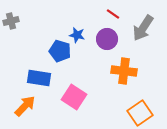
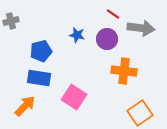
gray arrow: moved 2 px left; rotated 116 degrees counterclockwise
blue pentagon: moved 19 px left; rotated 30 degrees counterclockwise
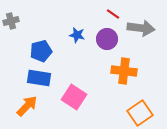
orange arrow: moved 2 px right
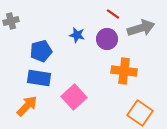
gray arrow: rotated 24 degrees counterclockwise
pink square: rotated 15 degrees clockwise
orange square: rotated 20 degrees counterclockwise
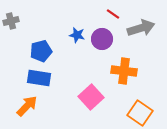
purple circle: moved 5 px left
pink square: moved 17 px right
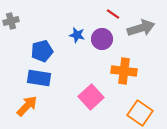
blue pentagon: moved 1 px right
